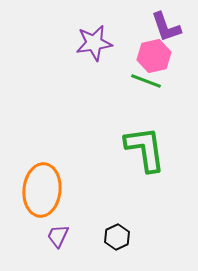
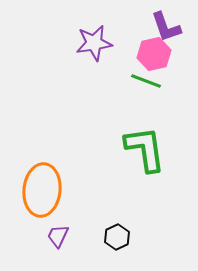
pink hexagon: moved 2 px up
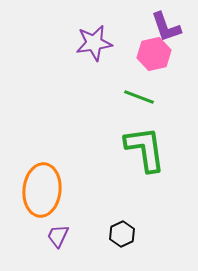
green line: moved 7 px left, 16 px down
black hexagon: moved 5 px right, 3 px up
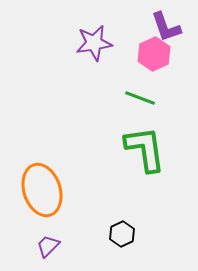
pink hexagon: rotated 12 degrees counterclockwise
green line: moved 1 px right, 1 px down
orange ellipse: rotated 24 degrees counterclockwise
purple trapezoid: moved 10 px left, 10 px down; rotated 20 degrees clockwise
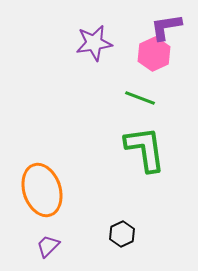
purple L-shape: rotated 100 degrees clockwise
